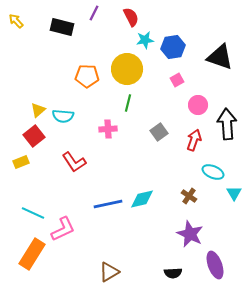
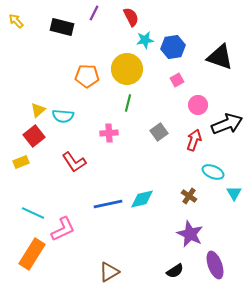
black arrow: rotated 72 degrees clockwise
pink cross: moved 1 px right, 4 px down
black semicircle: moved 2 px right, 2 px up; rotated 30 degrees counterclockwise
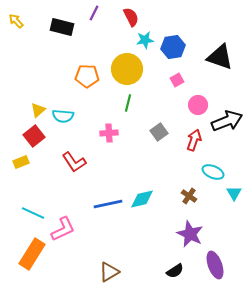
black arrow: moved 3 px up
